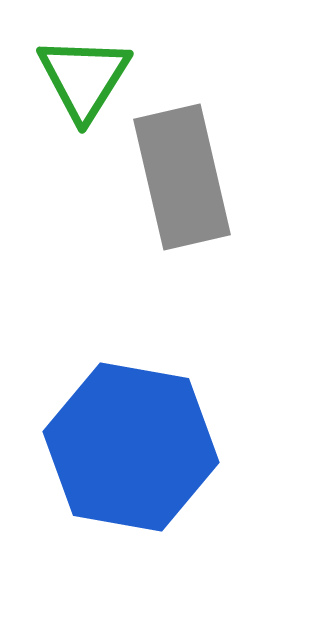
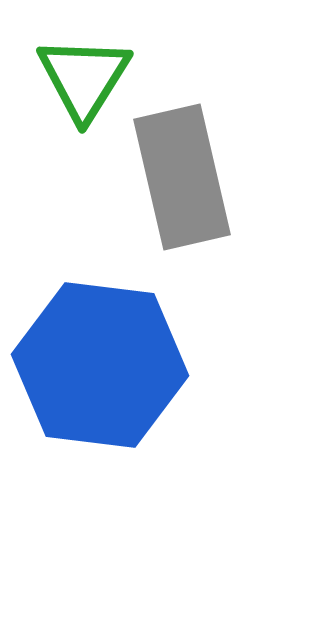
blue hexagon: moved 31 px left, 82 px up; rotated 3 degrees counterclockwise
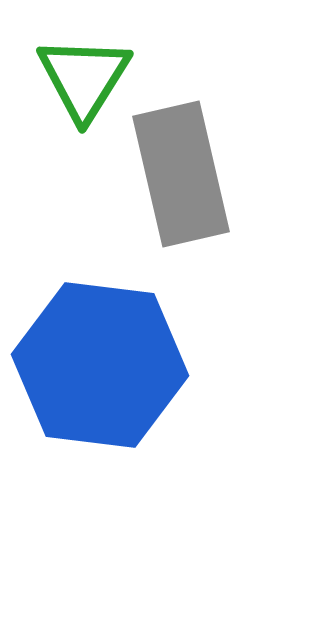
gray rectangle: moved 1 px left, 3 px up
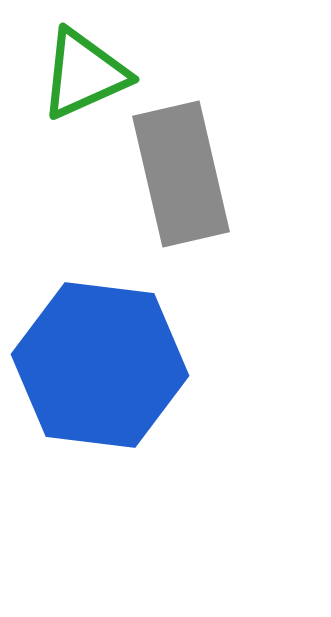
green triangle: moved 4 px up; rotated 34 degrees clockwise
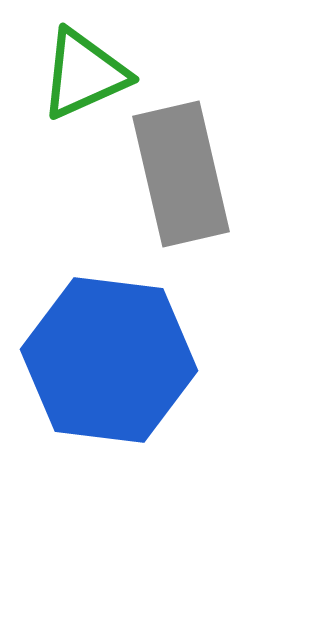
blue hexagon: moved 9 px right, 5 px up
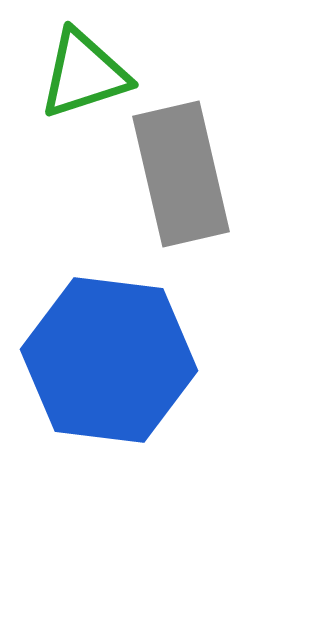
green triangle: rotated 6 degrees clockwise
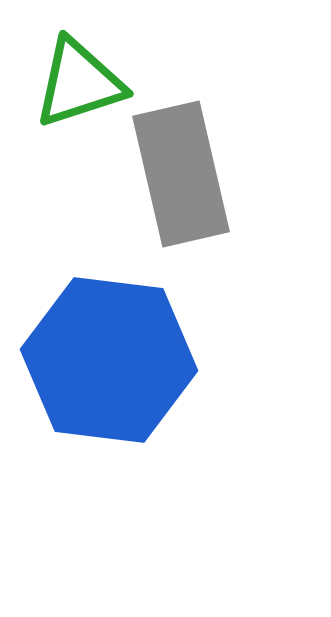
green triangle: moved 5 px left, 9 px down
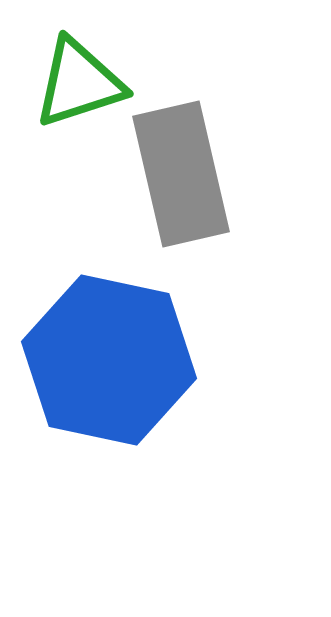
blue hexagon: rotated 5 degrees clockwise
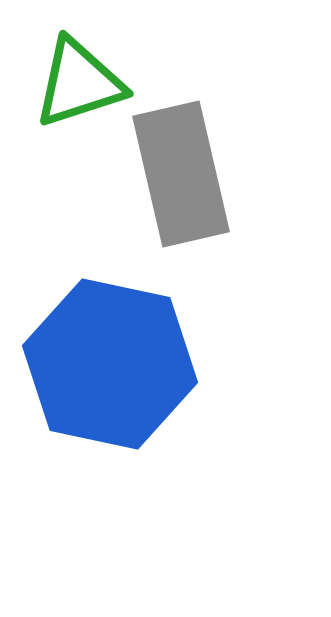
blue hexagon: moved 1 px right, 4 px down
